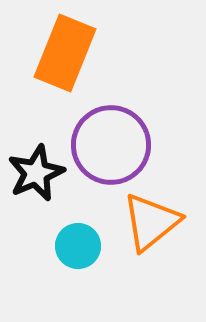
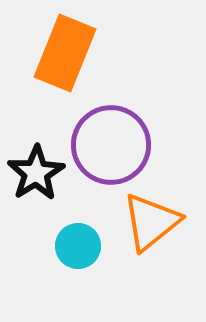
black star: rotated 8 degrees counterclockwise
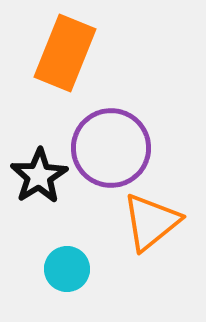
purple circle: moved 3 px down
black star: moved 3 px right, 3 px down
cyan circle: moved 11 px left, 23 px down
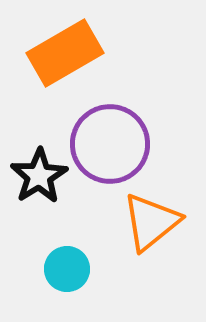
orange rectangle: rotated 38 degrees clockwise
purple circle: moved 1 px left, 4 px up
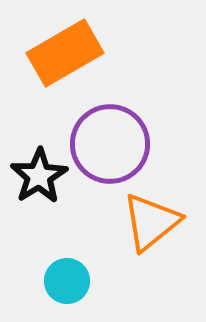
cyan circle: moved 12 px down
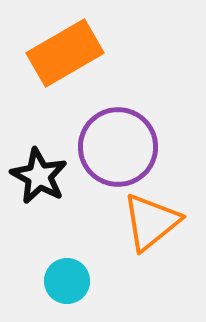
purple circle: moved 8 px right, 3 px down
black star: rotated 12 degrees counterclockwise
